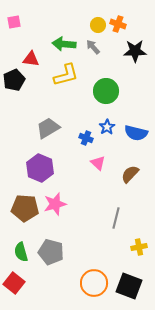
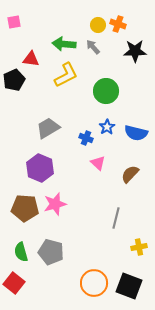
yellow L-shape: rotated 12 degrees counterclockwise
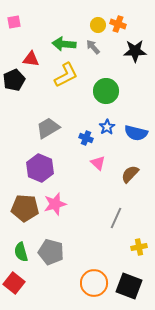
gray line: rotated 10 degrees clockwise
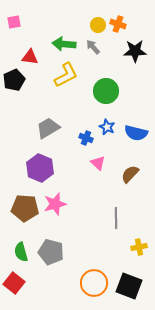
red triangle: moved 1 px left, 2 px up
blue star: rotated 14 degrees counterclockwise
gray line: rotated 25 degrees counterclockwise
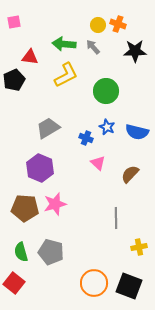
blue semicircle: moved 1 px right, 1 px up
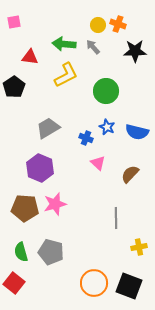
black pentagon: moved 7 px down; rotated 10 degrees counterclockwise
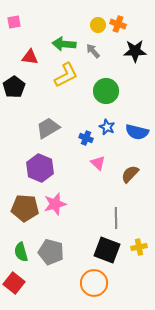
gray arrow: moved 4 px down
black square: moved 22 px left, 36 px up
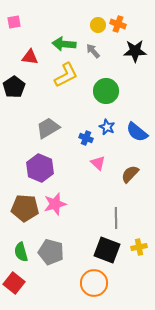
blue semicircle: rotated 25 degrees clockwise
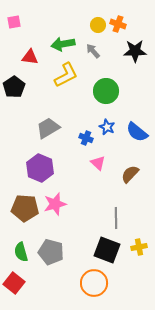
green arrow: moved 1 px left; rotated 15 degrees counterclockwise
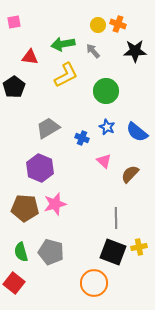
blue cross: moved 4 px left
pink triangle: moved 6 px right, 2 px up
black square: moved 6 px right, 2 px down
